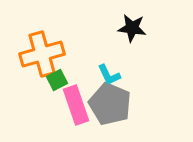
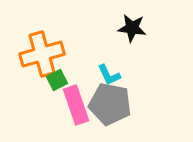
gray pentagon: rotated 12 degrees counterclockwise
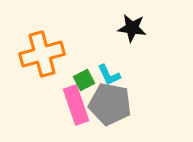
green square: moved 27 px right
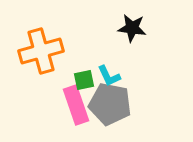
orange cross: moved 1 px left, 3 px up
cyan L-shape: moved 1 px down
green square: rotated 15 degrees clockwise
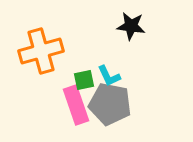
black star: moved 1 px left, 2 px up
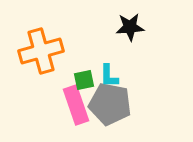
black star: moved 1 px left, 1 px down; rotated 12 degrees counterclockwise
cyan L-shape: rotated 25 degrees clockwise
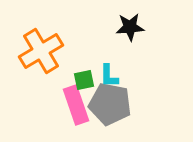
orange cross: rotated 15 degrees counterclockwise
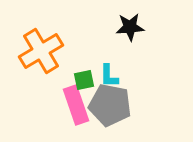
gray pentagon: moved 1 px down
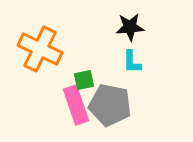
orange cross: moved 1 px left, 2 px up; rotated 33 degrees counterclockwise
cyan L-shape: moved 23 px right, 14 px up
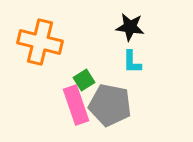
black star: rotated 12 degrees clockwise
orange cross: moved 7 px up; rotated 12 degrees counterclockwise
green square: rotated 20 degrees counterclockwise
